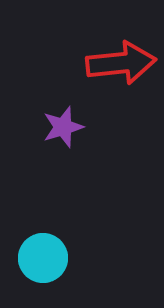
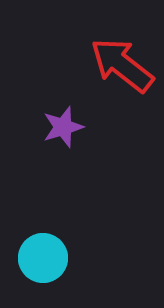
red arrow: moved 1 px right, 2 px down; rotated 136 degrees counterclockwise
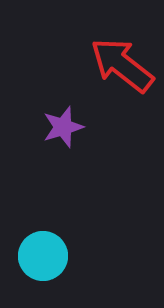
cyan circle: moved 2 px up
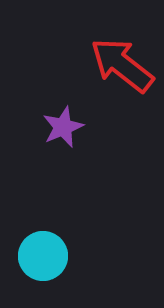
purple star: rotated 6 degrees counterclockwise
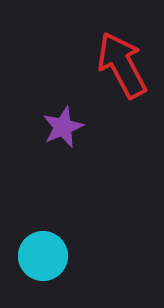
red arrow: rotated 24 degrees clockwise
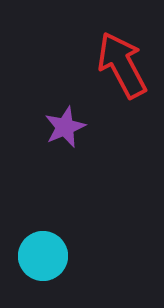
purple star: moved 2 px right
